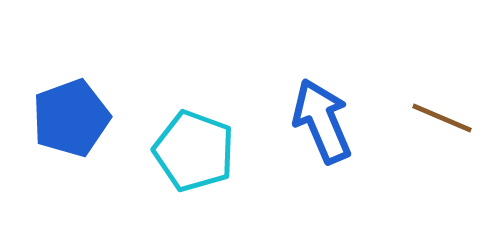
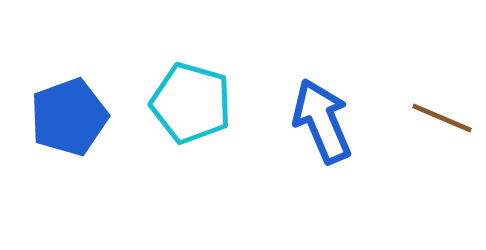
blue pentagon: moved 2 px left, 1 px up
cyan pentagon: moved 3 px left, 48 px up; rotated 4 degrees counterclockwise
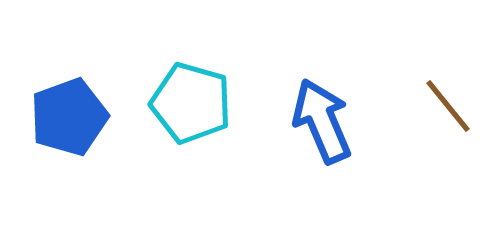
brown line: moved 6 px right, 12 px up; rotated 28 degrees clockwise
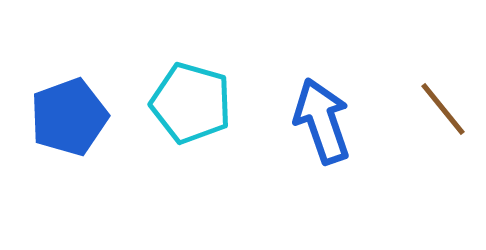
brown line: moved 5 px left, 3 px down
blue arrow: rotated 4 degrees clockwise
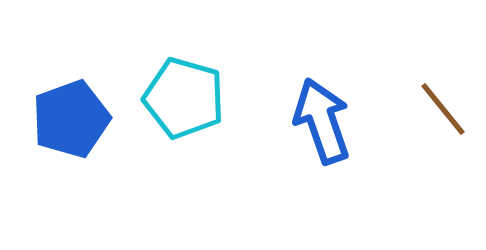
cyan pentagon: moved 7 px left, 5 px up
blue pentagon: moved 2 px right, 2 px down
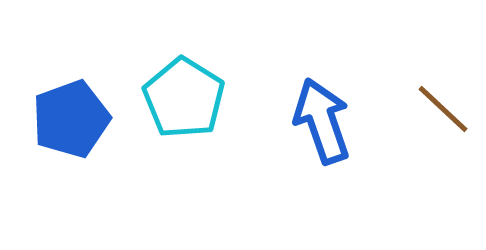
cyan pentagon: rotated 16 degrees clockwise
brown line: rotated 8 degrees counterclockwise
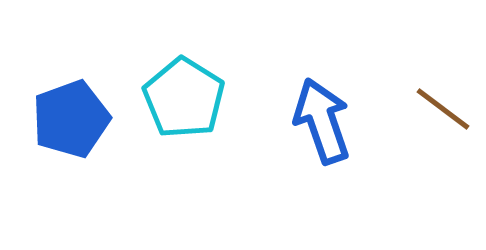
brown line: rotated 6 degrees counterclockwise
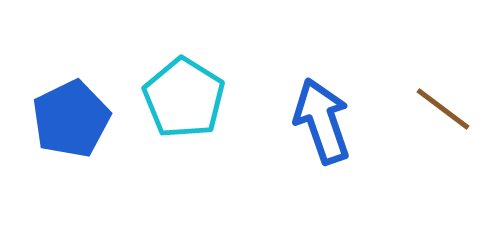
blue pentagon: rotated 6 degrees counterclockwise
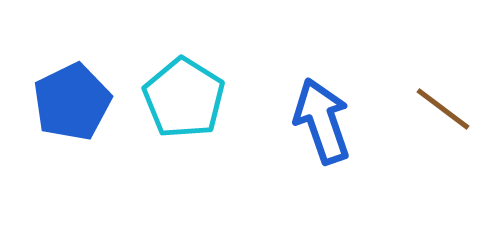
blue pentagon: moved 1 px right, 17 px up
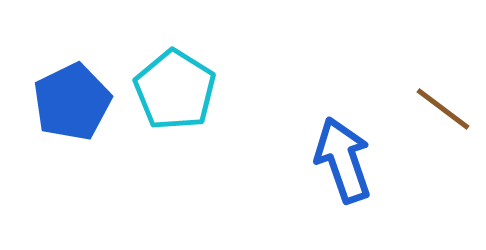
cyan pentagon: moved 9 px left, 8 px up
blue arrow: moved 21 px right, 39 px down
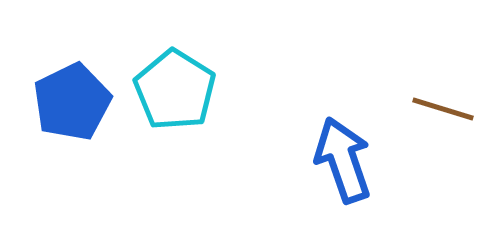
brown line: rotated 20 degrees counterclockwise
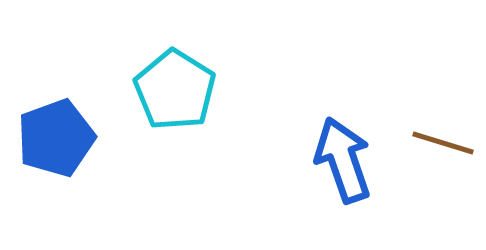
blue pentagon: moved 16 px left, 36 px down; rotated 6 degrees clockwise
brown line: moved 34 px down
